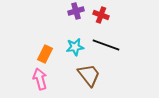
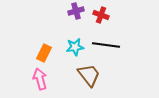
black line: rotated 12 degrees counterclockwise
orange rectangle: moved 1 px left, 1 px up
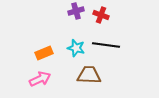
cyan star: moved 1 px right, 1 px down; rotated 24 degrees clockwise
orange rectangle: rotated 42 degrees clockwise
brown trapezoid: rotated 50 degrees counterclockwise
pink arrow: rotated 80 degrees clockwise
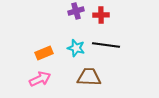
red cross: rotated 21 degrees counterclockwise
brown trapezoid: moved 2 px down
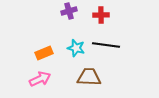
purple cross: moved 7 px left
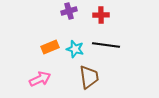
cyan star: moved 1 px left, 1 px down
orange rectangle: moved 6 px right, 6 px up
brown trapezoid: rotated 80 degrees clockwise
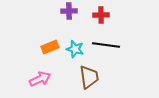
purple cross: rotated 14 degrees clockwise
